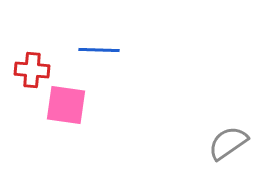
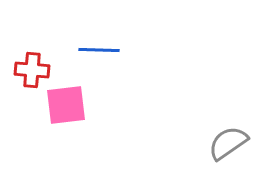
pink square: rotated 15 degrees counterclockwise
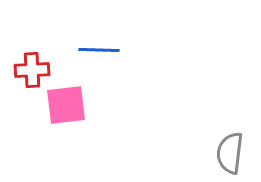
red cross: rotated 8 degrees counterclockwise
gray semicircle: moved 2 px right, 10 px down; rotated 48 degrees counterclockwise
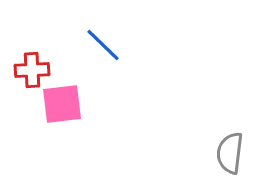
blue line: moved 4 px right, 5 px up; rotated 42 degrees clockwise
pink square: moved 4 px left, 1 px up
